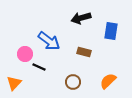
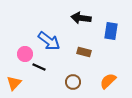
black arrow: rotated 24 degrees clockwise
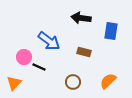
pink circle: moved 1 px left, 3 px down
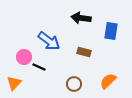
brown circle: moved 1 px right, 2 px down
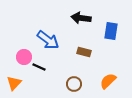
blue arrow: moved 1 px left, 1 px up
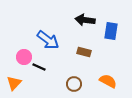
black arrow: moved 4 px right, 2 px down
orange semicircle: rotated 72 degrees clockwise
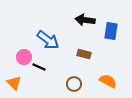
brown rectangle: moved 2 px down
orange triangle: rotated 28 degrees counterclockwise
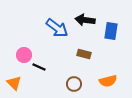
blue arrow: moved 9 px right, 12 px up
pink circle: moved 2 px up
orange semicircle: rotated 138 degrees clockwise
